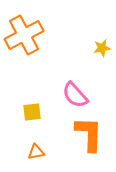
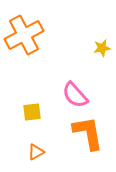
orange L-shape: moved 1 px left, 1 px up; rotated 12 degrees counterclockwise
orange triangle: rotated 18 degrees counterclockwise
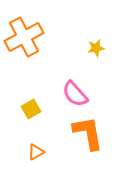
orange cross: moved 2 px down
yellow star: moved 6 px left
pink semicircle: moved 1 px up
yellow square: moved 1 px left, 3 px up; rotated 24 degrees counterclockwise
